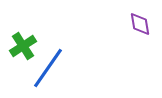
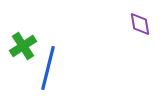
blue line: rotated 21 degrees counterclockwise
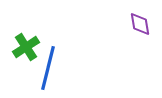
green cross: moved 3 px right, 1 px down
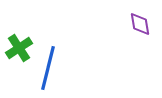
green cross: moved 7 px left, 1 px down
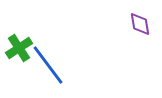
blue line: moved 3 px up; rotated 51 degrees counterclockwise
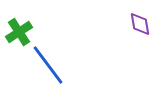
green cross: moved 16 px up
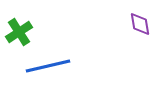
blue line: moved 1 px down; rotated 66 degrees counterclockwise
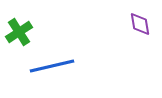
blue line: moved 4 px right
